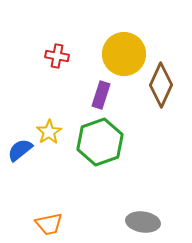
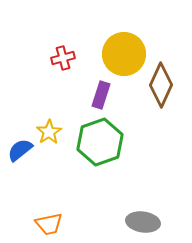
red cross: moved 6 px right, 2 px down; rotated 25 degrees counterclockwise
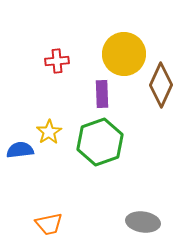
red cross: moved 6 px left, 3 px down; rotated 10 degrees clockwise
purple rectangle: moved 1 px right, 1 px up; rotated 20 degrees counterclockwise
blue semicircle: rotated 32 degrees clockwise
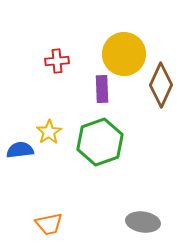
purple rectangle: moved 5 px up
